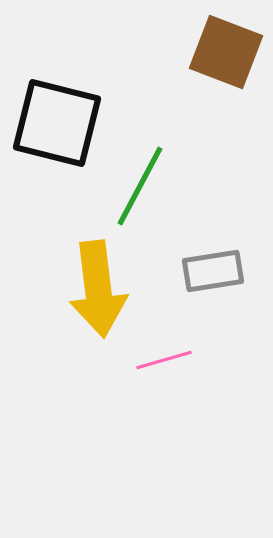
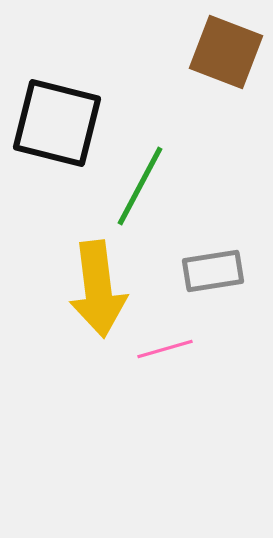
pink line: moved 1 px right, 11 px up
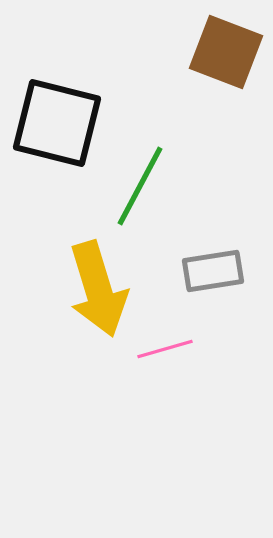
yellow arrow: rotated 10 degrees counterclockwise
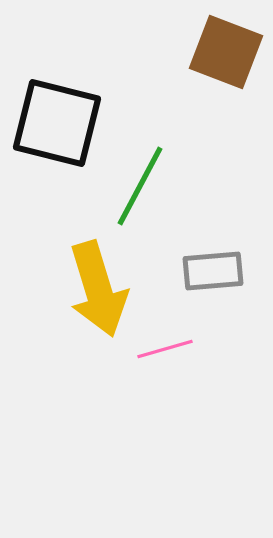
gray rectangle: rotated 4 degrees clockwise
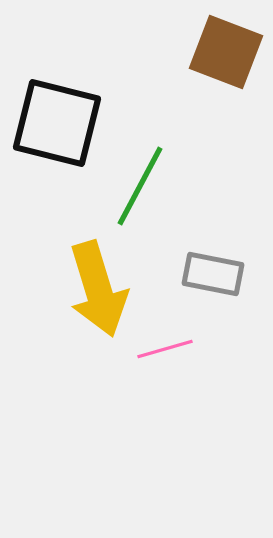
gray rectangle: moved 3 px down; rotated 16 degrees clockwise
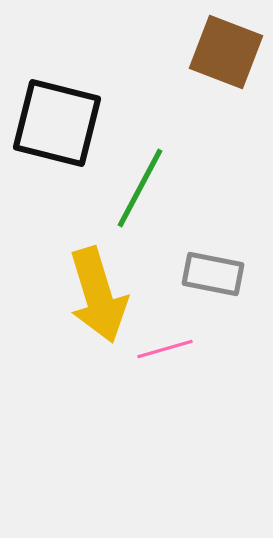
green line: moved 2 px down
yellow arrow: moved 6 px down
